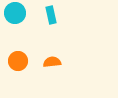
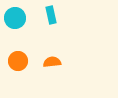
cyan circle: moved 5 px down
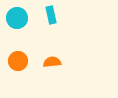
cyan circle: moved 2 px right
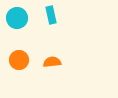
orange circle: moved 1 px right, 1 px up
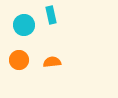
cyan circle: moved 7 px right, 7 px down
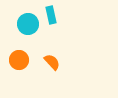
cyan circle: moved 4 px right, 1 px up
orange semicircle: rotated 54 degrees clockwise
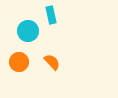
cyan circle: moved 7 px down
orange circle: moved 2 px down
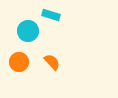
cyan rectangle: rotated 60 degrees counterclockwise
